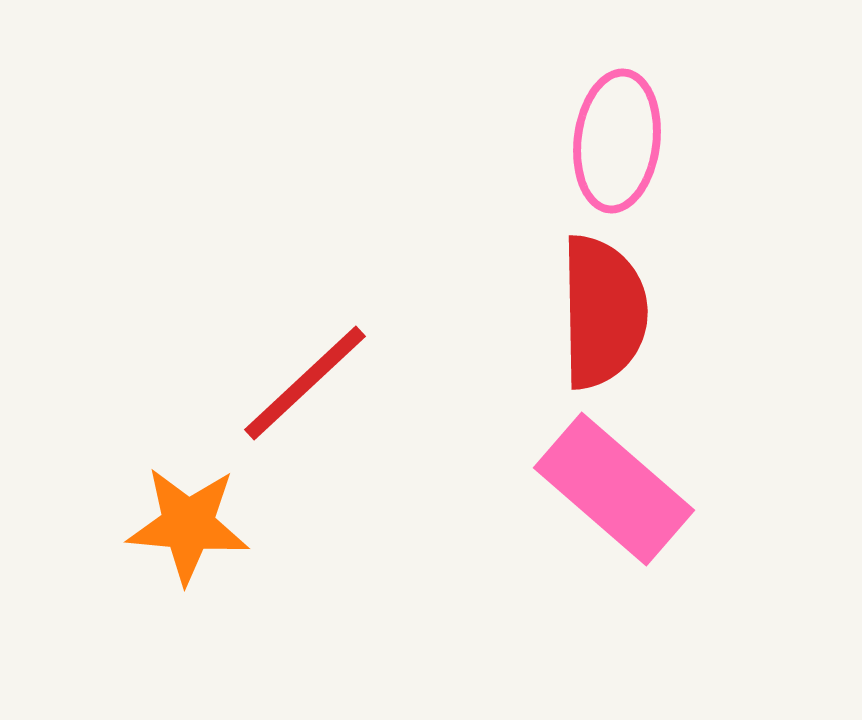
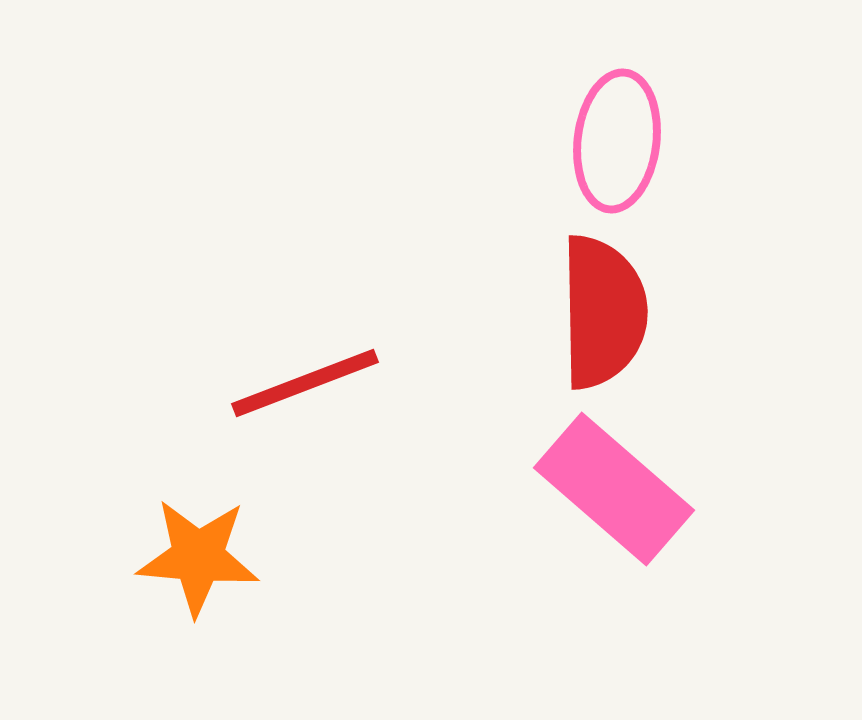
red line: rotated 22 degrees clockwise
orange star: moved 10 px right, 32 px down
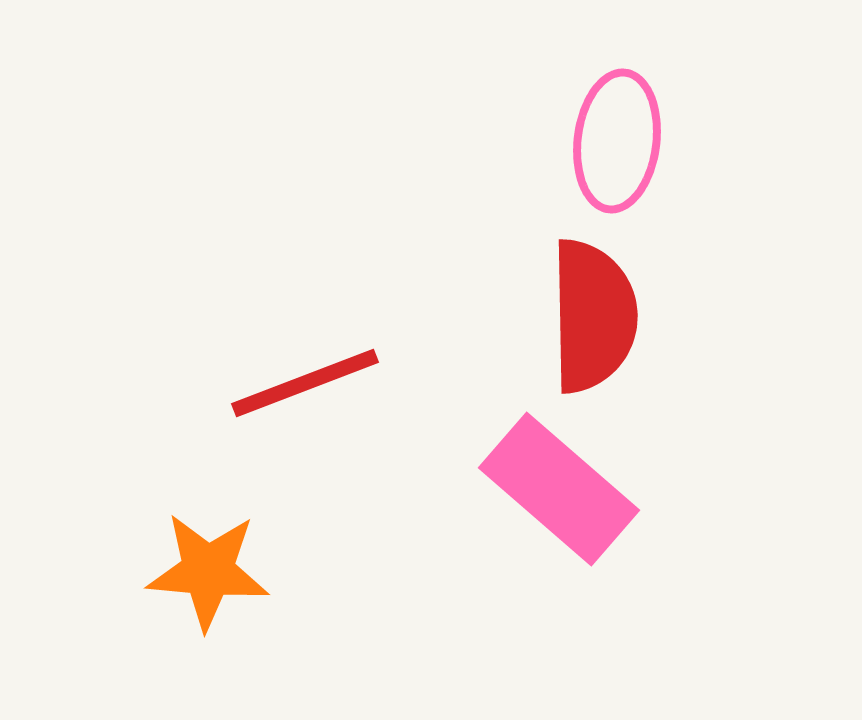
red semicircle: moved 10 px left, 4 px down
pink rectangle: moved 55 px left
orange star: moved 10 px right, 14 px down
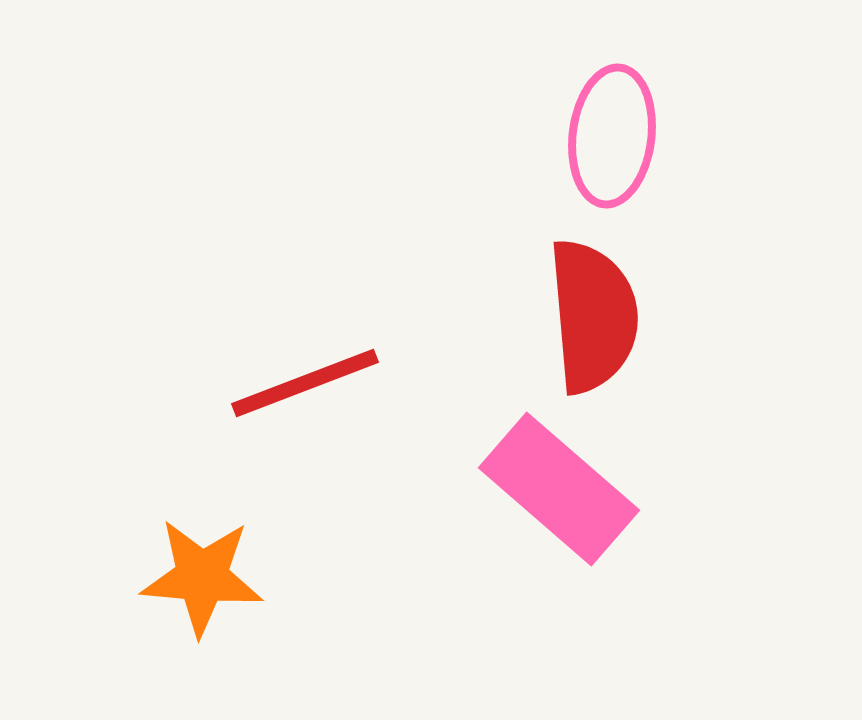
pink ellipse: moved 5 px left, 5 px up
red semicircle: rotated 4 degrees counterclockwise
orange star: moved 6 px left, 6 px down
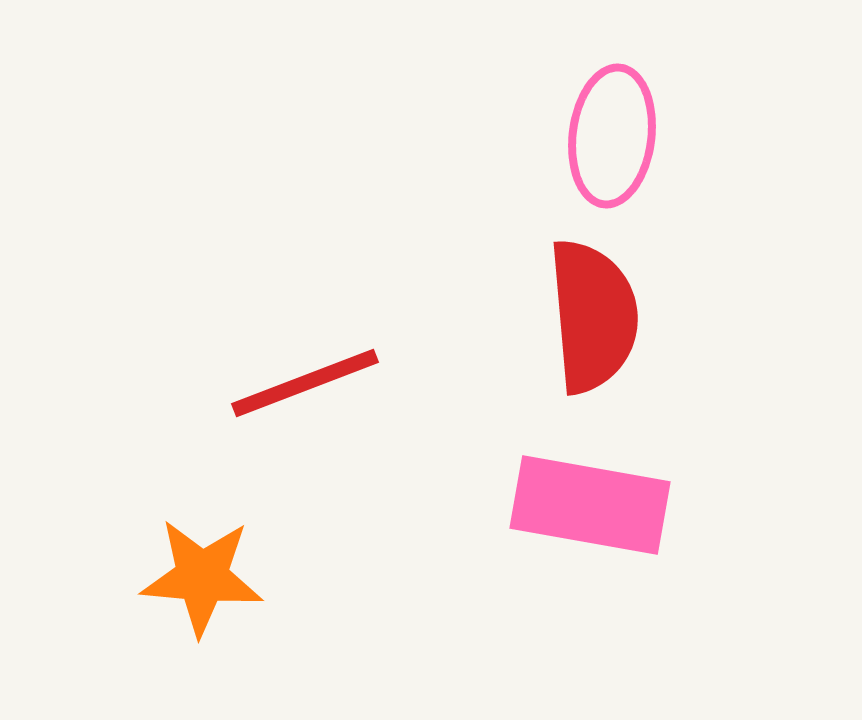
pink rectangle: moved 31 px right, 16 px down; rotated 31 degrees counterclockwise
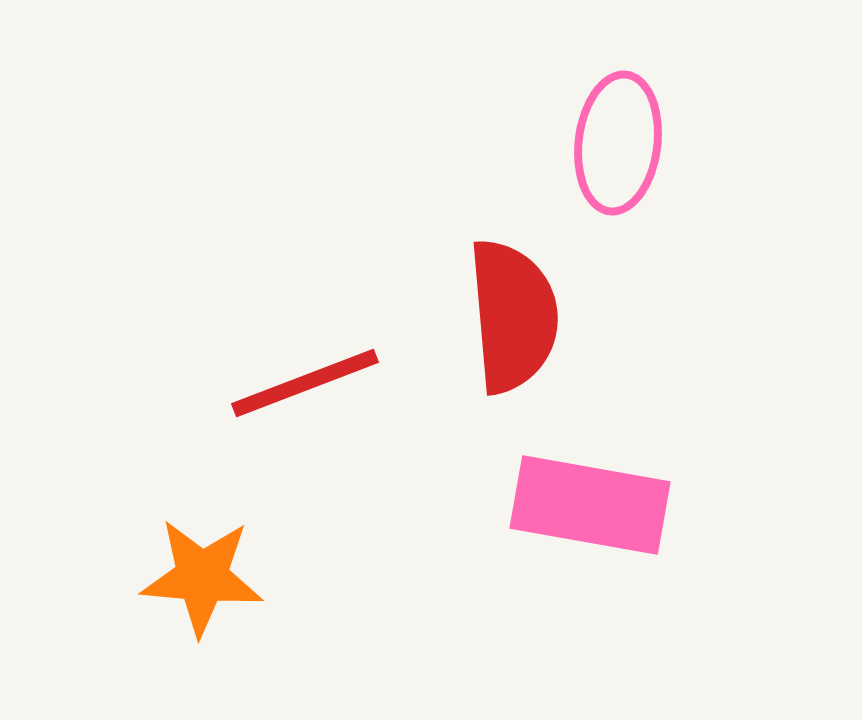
pink ellipse: moved 6 px right, 7 px down
red semicircle: moved 80 px left
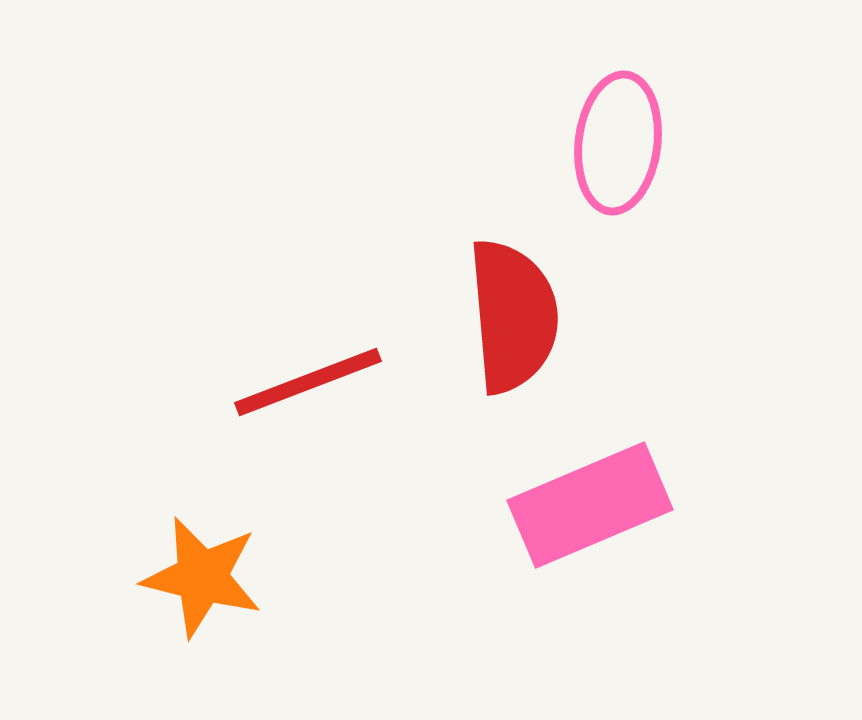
red line: moved 3 px right, 1 px up
pink rectangle: rotated 33 degrees counterclockwise
orange star: rotated 9 degrees clockwise
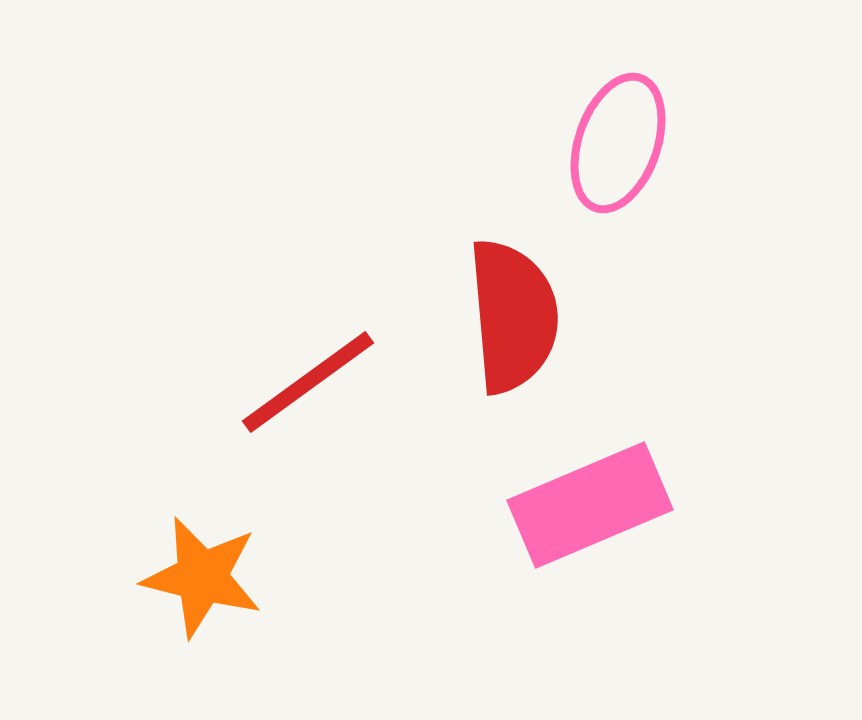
pink ellipse: rotated 12 degrees clockwise
red line: rotated 15 degrees counterclockwise
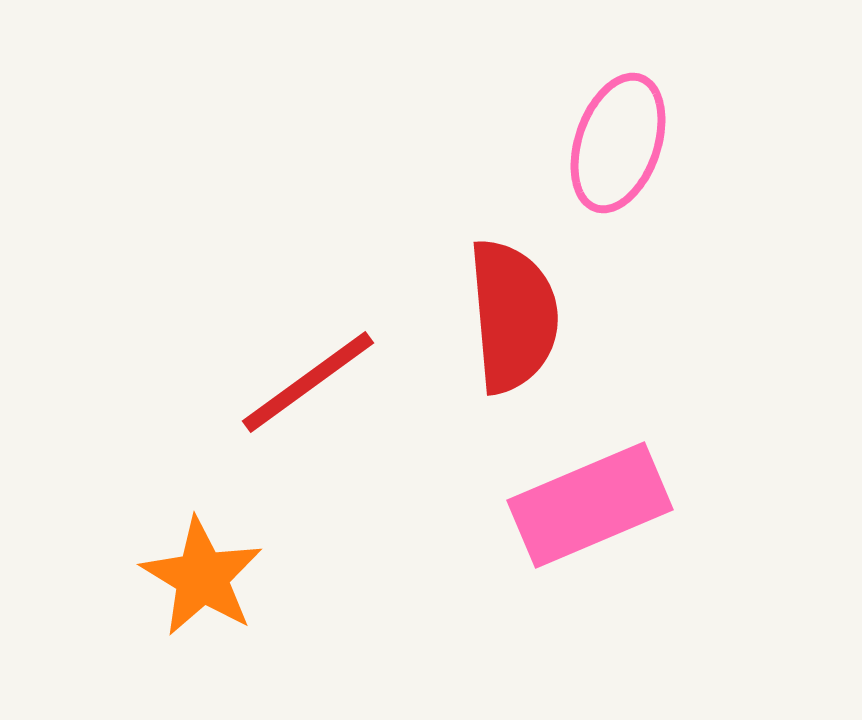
orange star: rotated 17 degrees clockwise
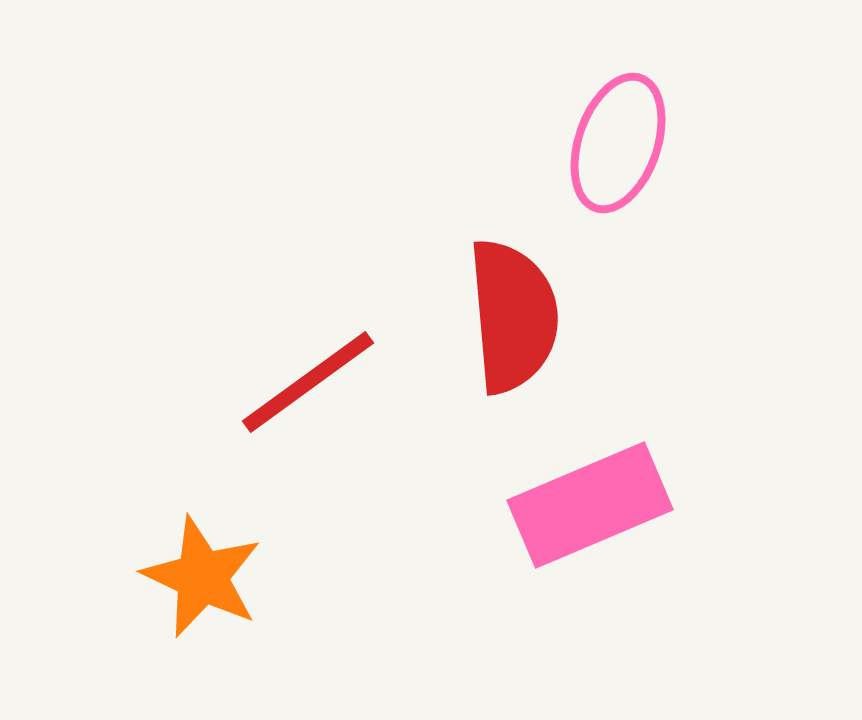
orange star: rotated 6 degrees counterclockwise
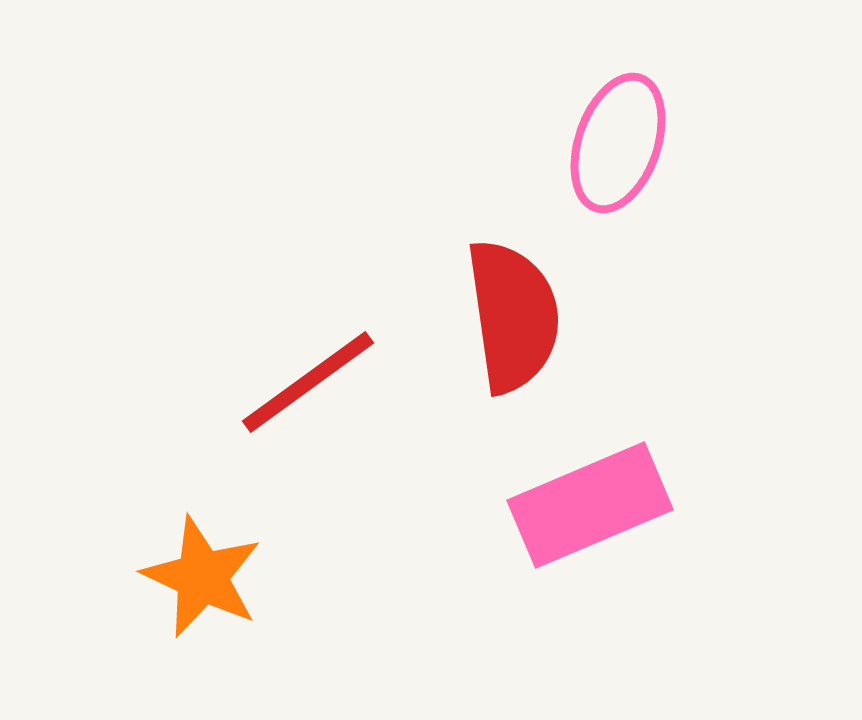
red semicircle: rotated 3 degrees counterclockwise
